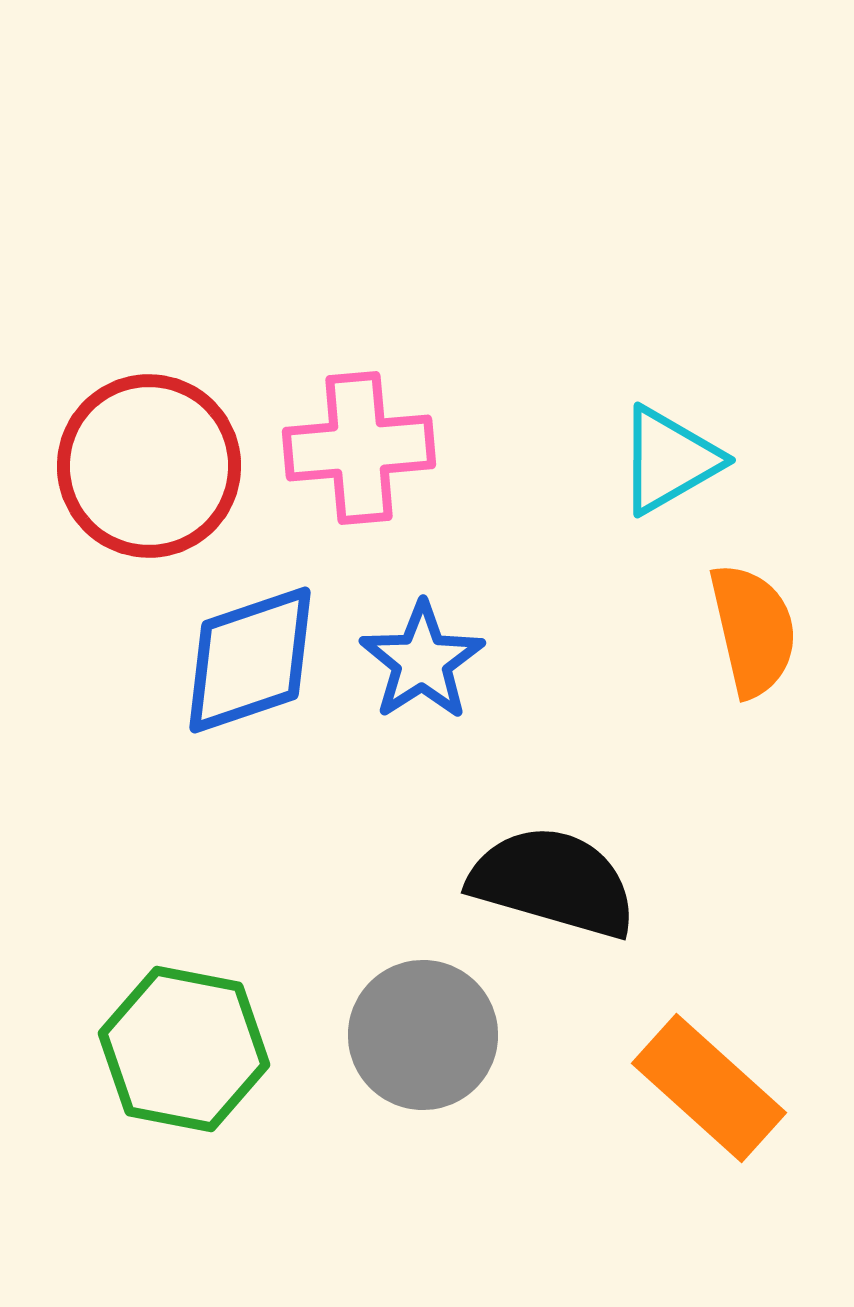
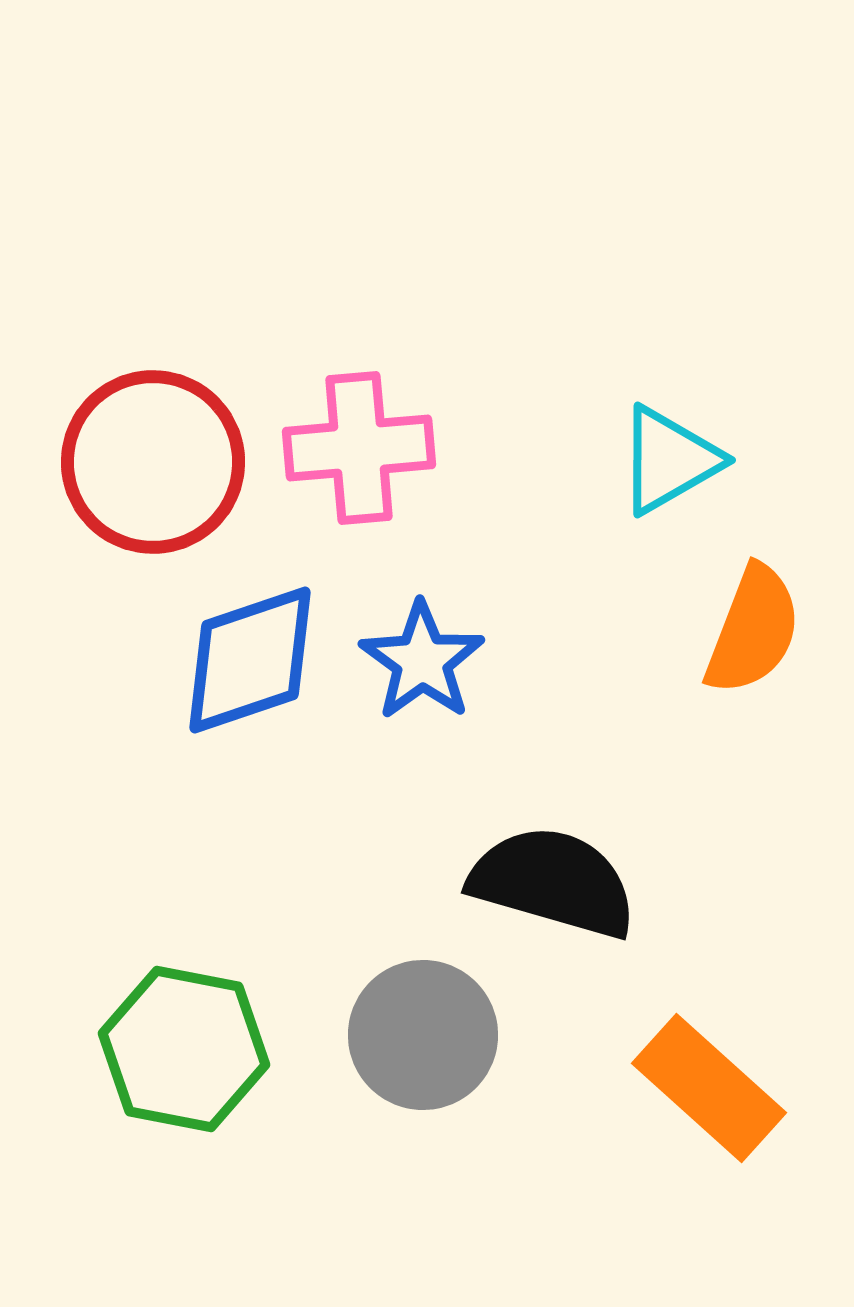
red circle: moved 4 px right, 4 px up
orange semicircle: rotated 34 degrees clockwise
blue star: rotated 3 degrees counterclockwise
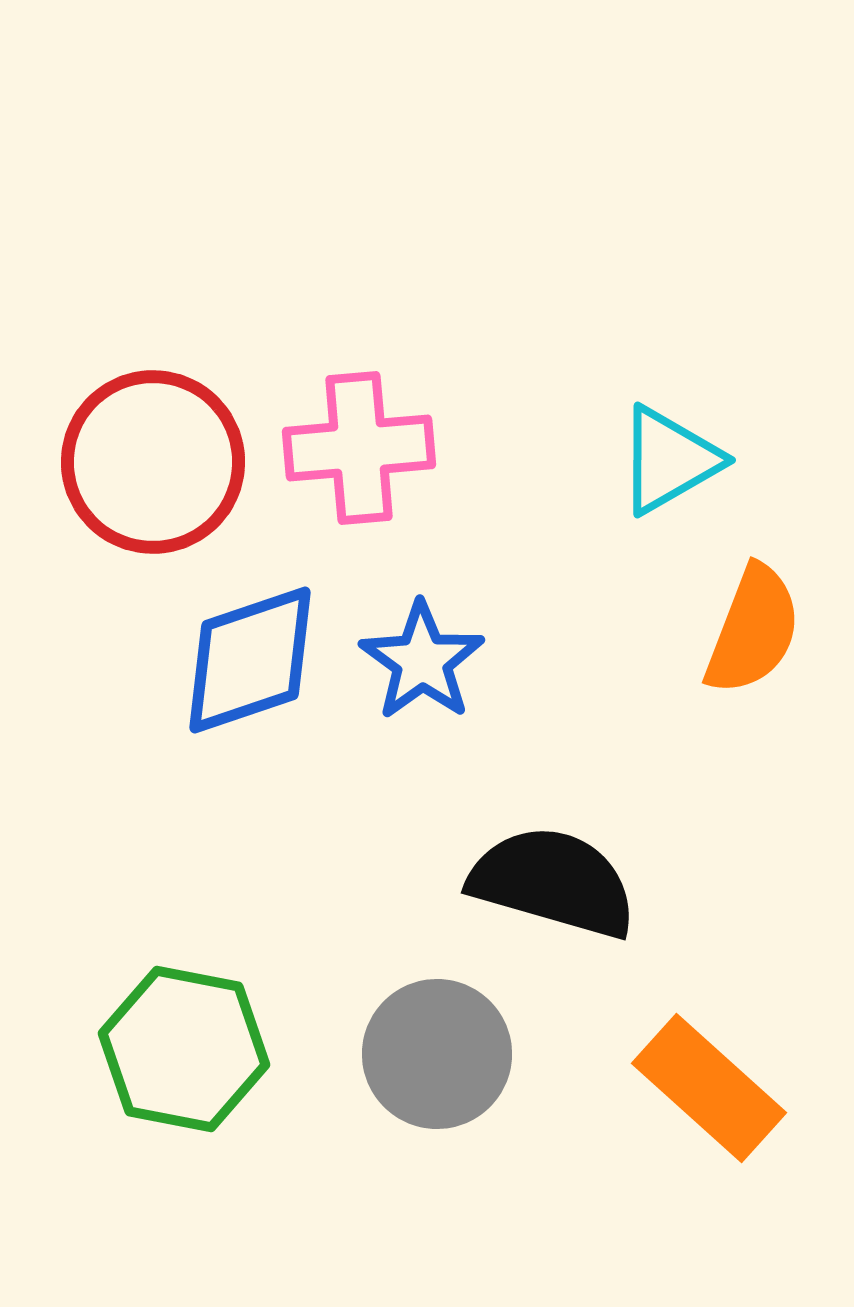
gray circle: moved 14 px right, 19 px down
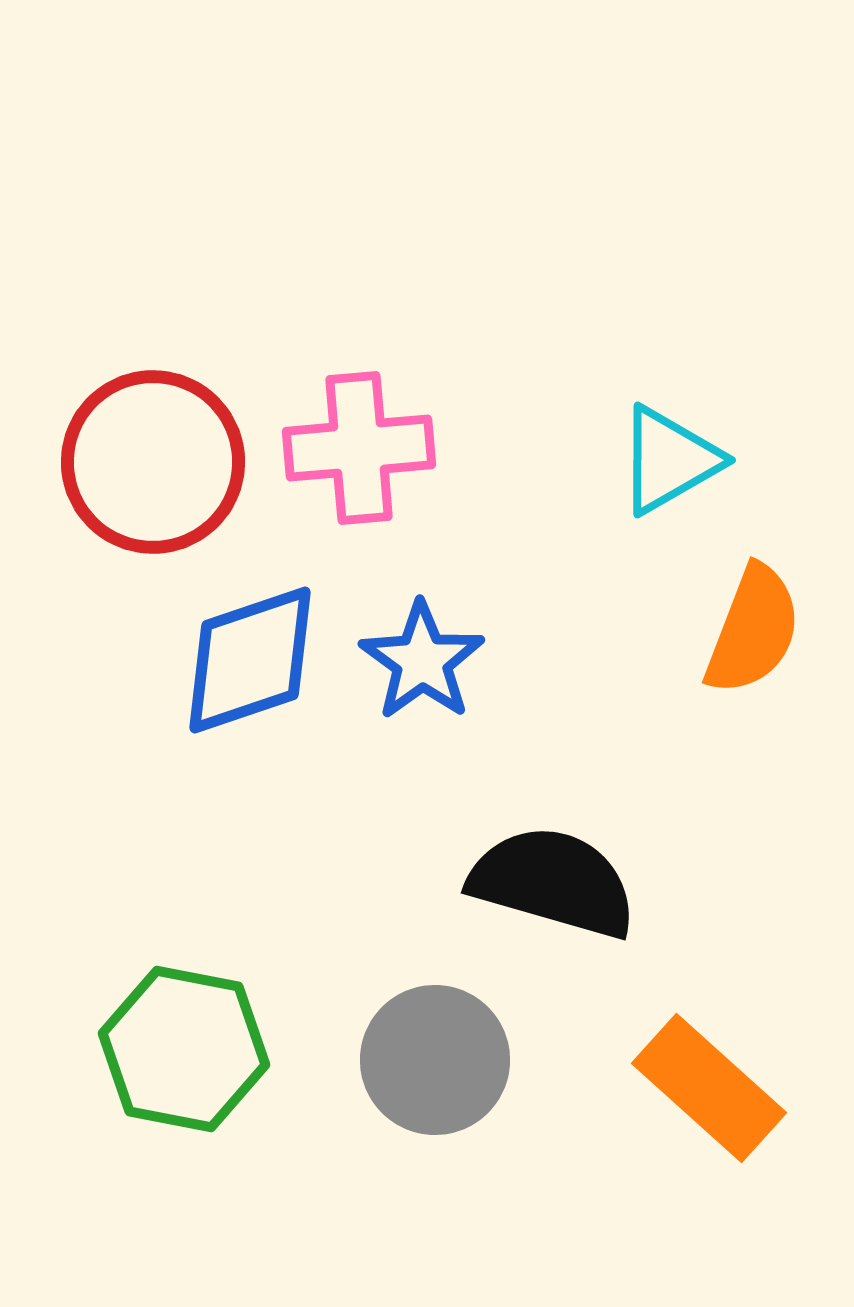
gray circle: moved 2 px left, 6 px down
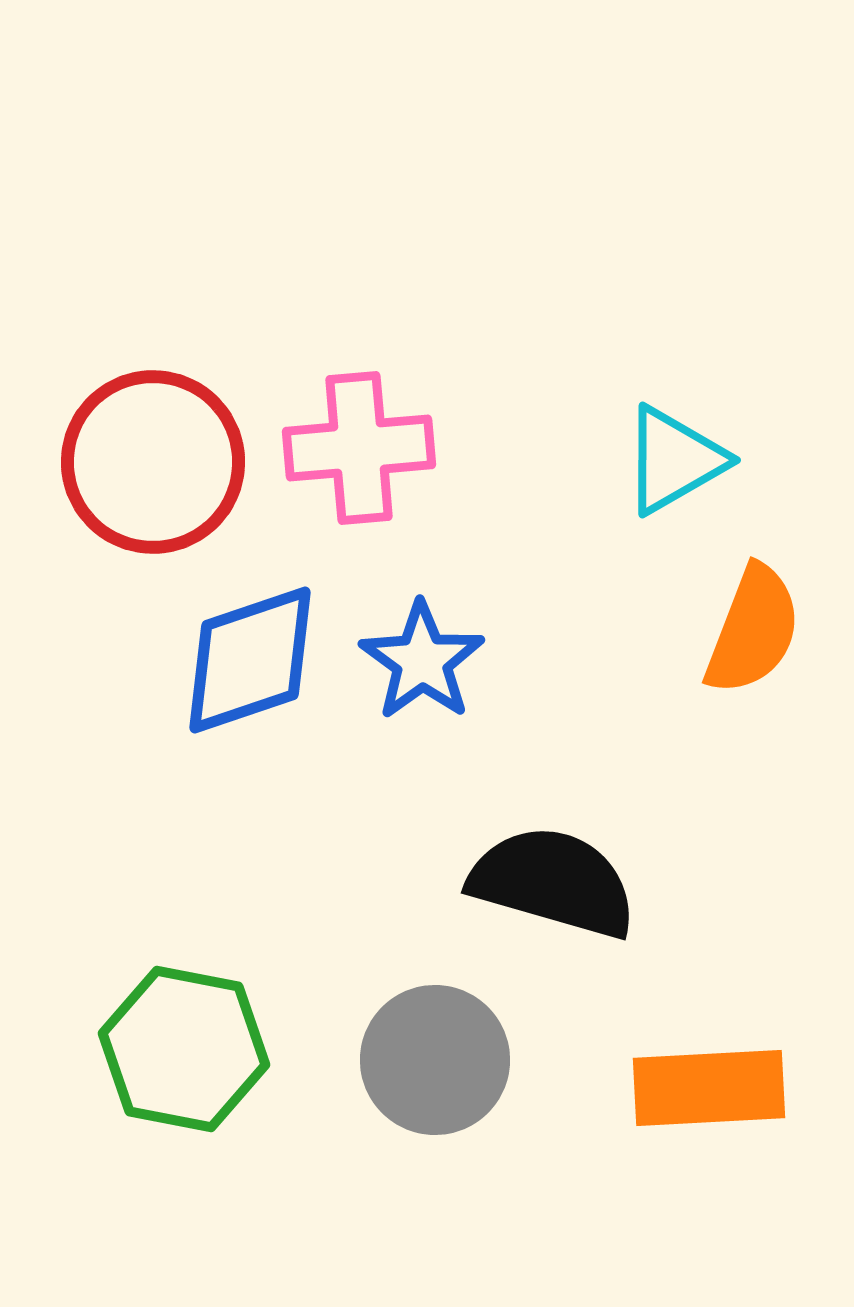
cyan triangle: moved 5 px right
orange rectangle: rotated 45 degrees counterclockwise
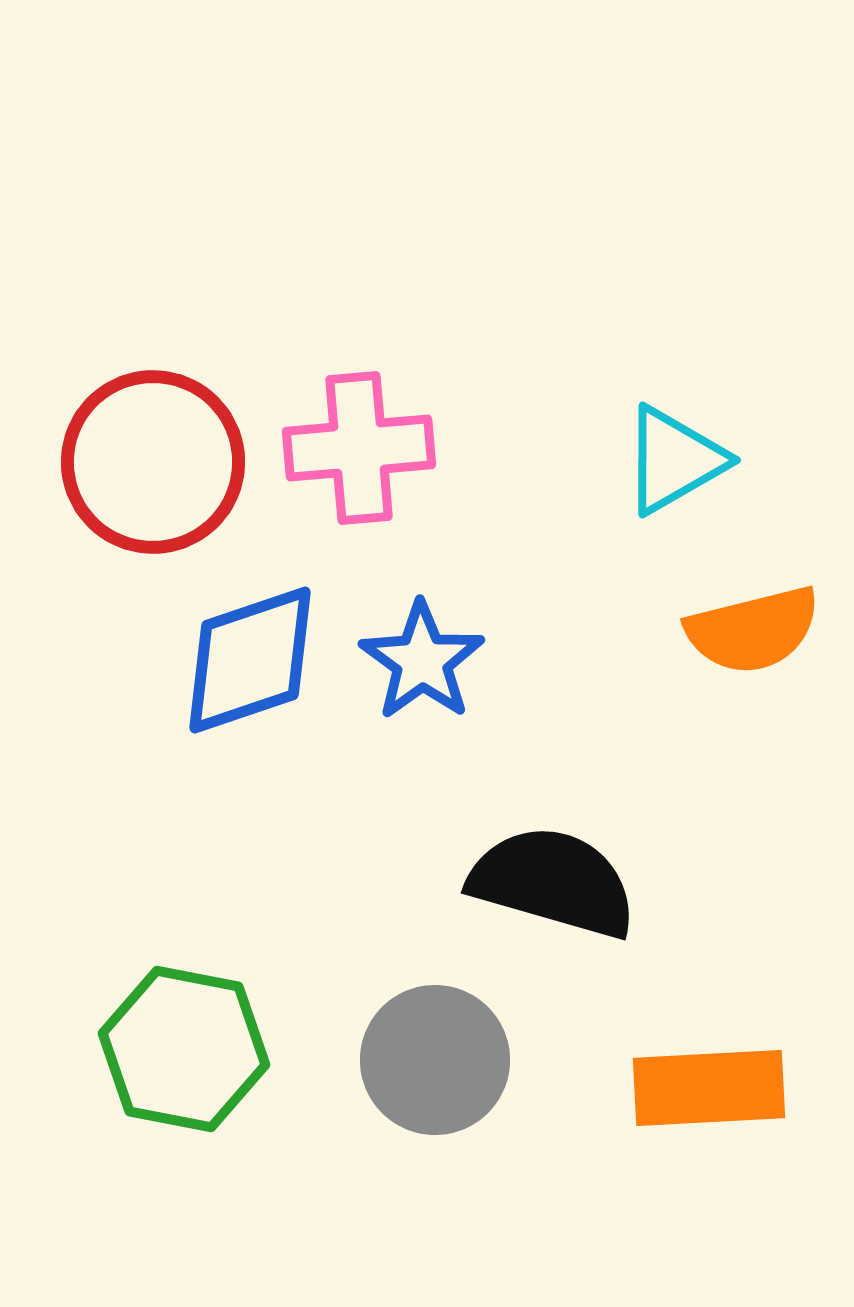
orange semicircle: rotated 55 degrees clockwise
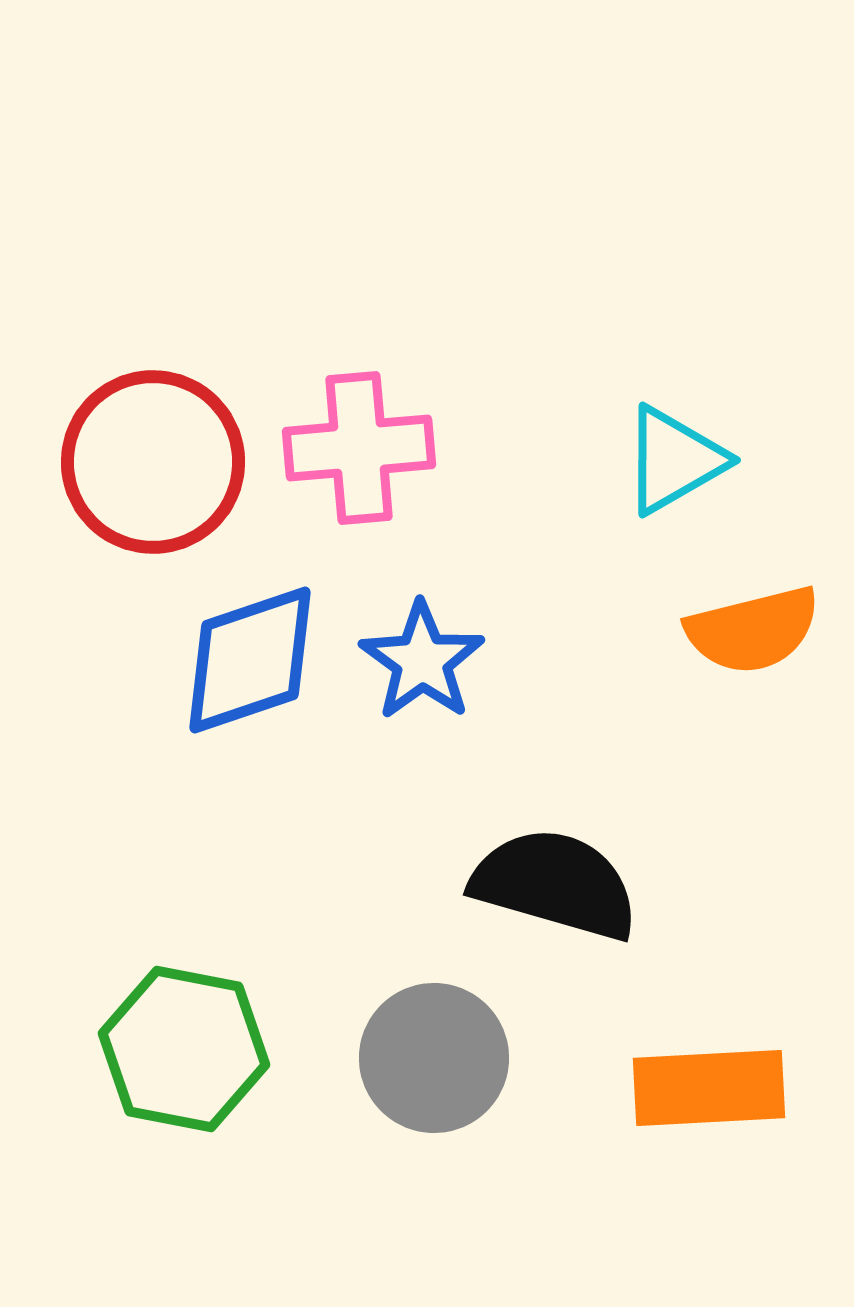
black semicircle: moved 2 px right, 2 px down
gray circle: moved 1 px left, 2 px up
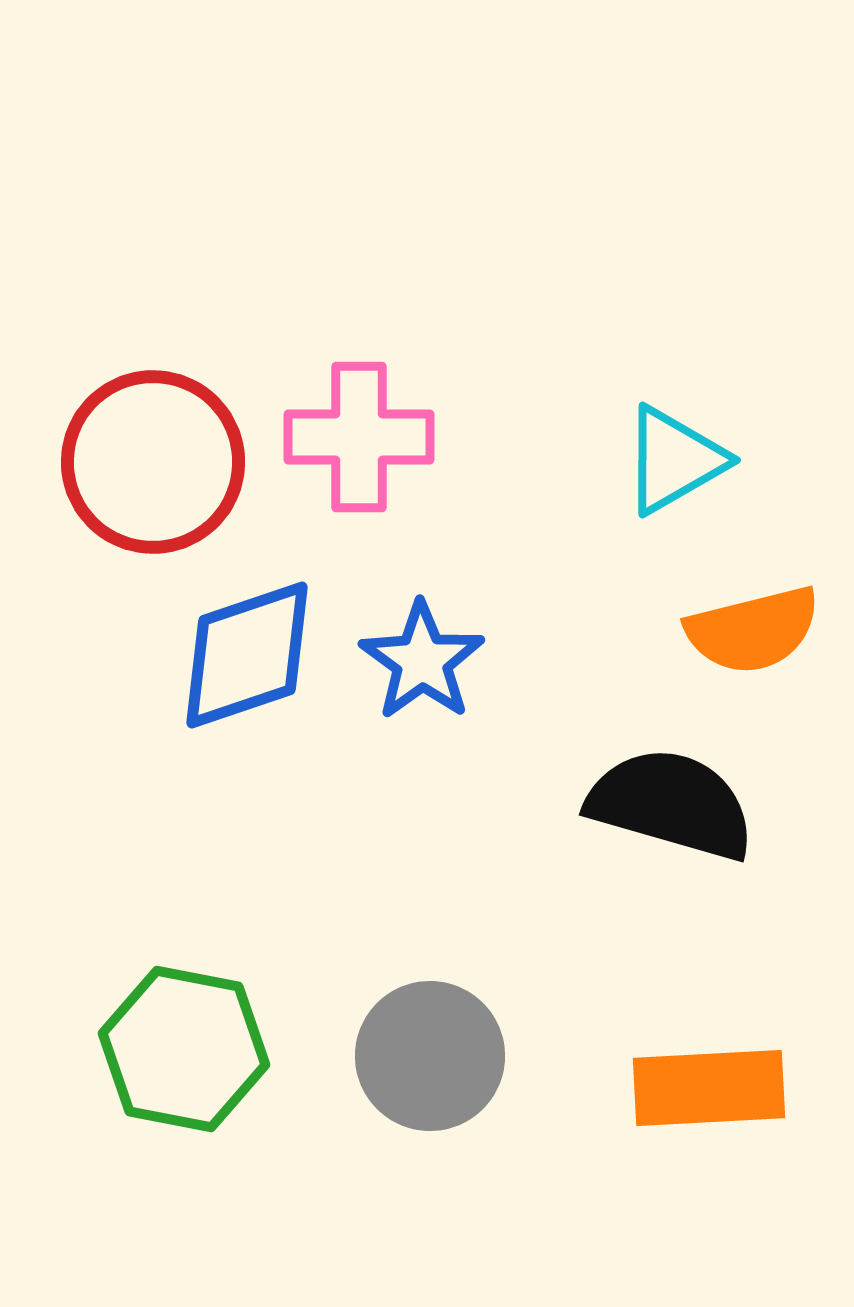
pink cross: moved 11 px up; rotated 5 degrees clockwise
blue diamond: moved 3 px left, 5 px up
black semicircle: moved 116 px right, 80 px up
gray circle: moved 4 px left, 2 px up
